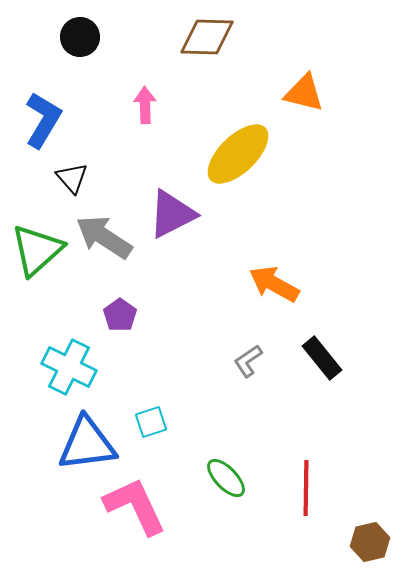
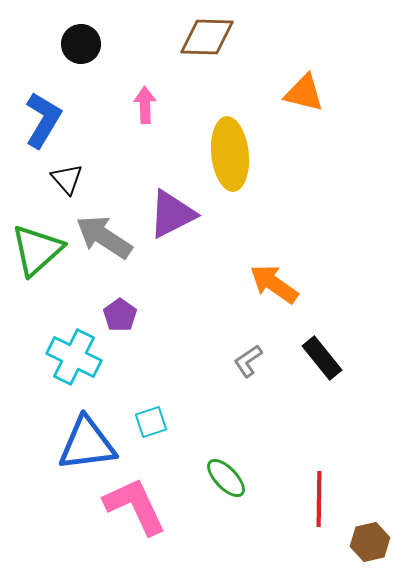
black circle: moved 1 px right, 7 px down
yellow ellipse: moved 8 px left; rotated 52 degrees counterclockwise
black triangle: moved 5 px left, 1 px down
orange arrow: rotated 6 degrees clockwise
cyan cross: moved 5 px right, 10 px up
red line: moved 13 px right, 11 px down
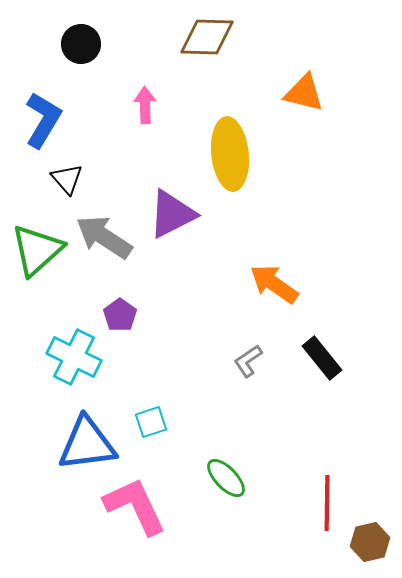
red line: moved 8 px right, 4 px down
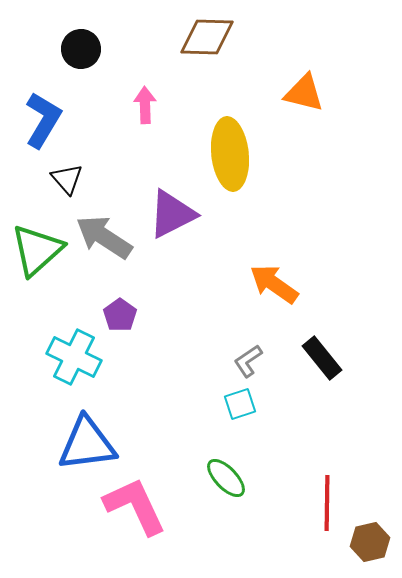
black circle: moved 5 px down
cyan square: moved 89 px right, 18 px up
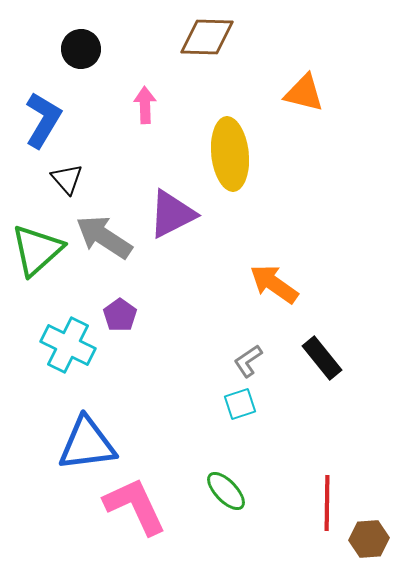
cyan cross: moved 6 px left, 12 px up
green ellipse: moved 13 px down
brown hexagon: moved 1 px left, 3 px up; rotated 9 degrees clockwise
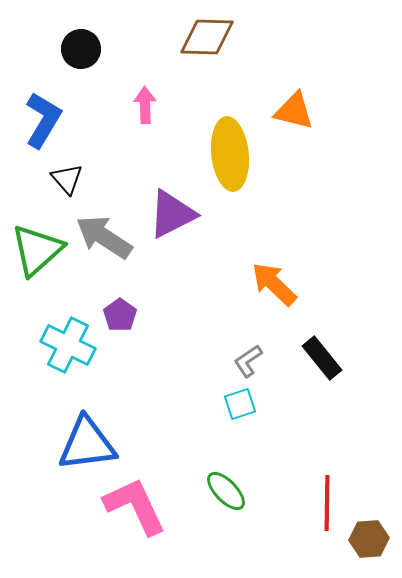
orange triangle: moved 10 px left, 18 px down
orange arrow: rotated 9 degrees clockwise
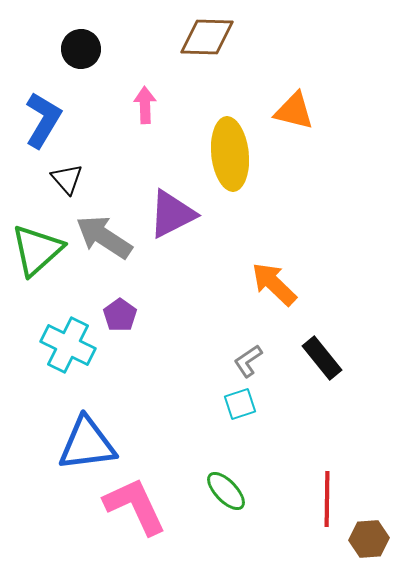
red line: moved 4 px up
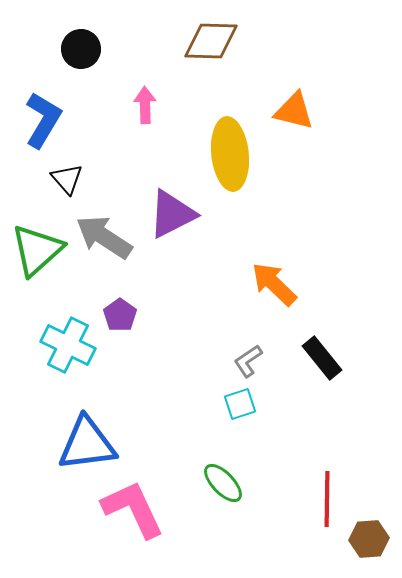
brown diamond: moved 4 px right, 4 px down
green ellipse: moved 3 px left, 8 px up
pink L-shape: moved 2 px left, 3 px down
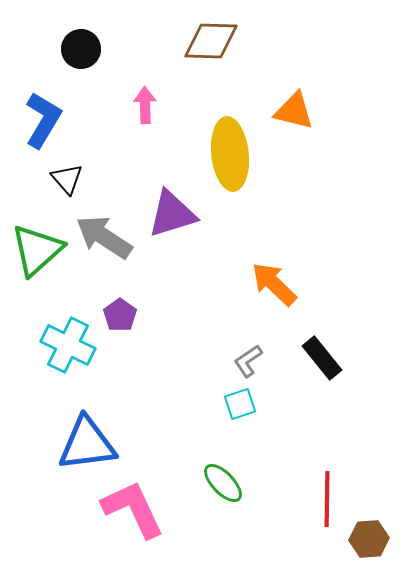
purple triangle: rotated 10 degrees clockwise
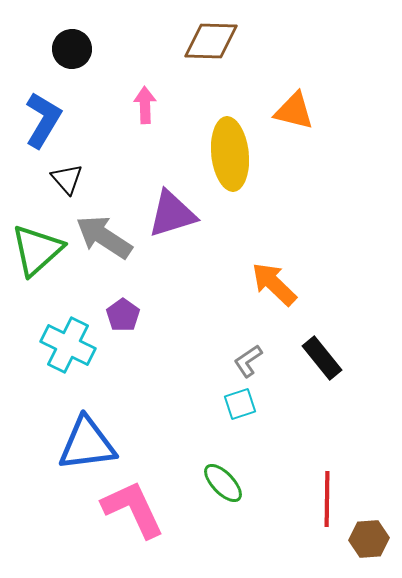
black circle: moved 9 px left
purple pentagon: moved 3 px right
